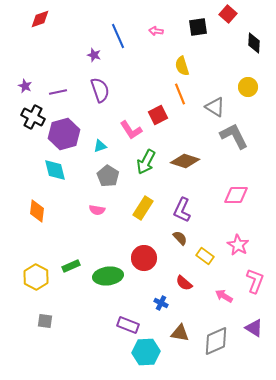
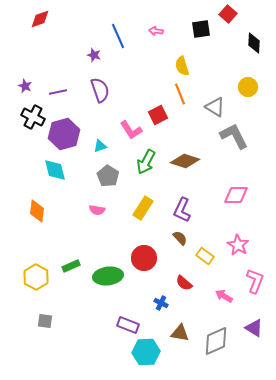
black square at (198, 27): moved 3 px right, 2 px down
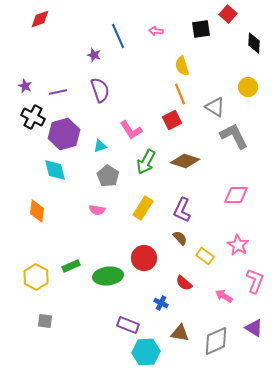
red square at (158, 115): moved 14 px right, 5 px down
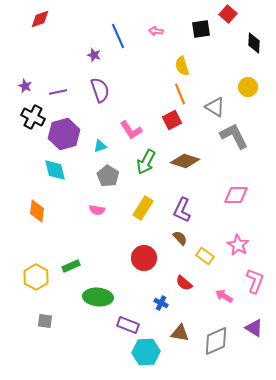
green ellipse at (108, 276): moved 10 px left, 21 px down; rotated 12 degrees clockwise
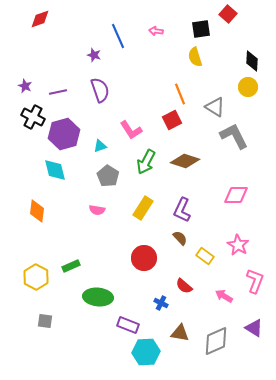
black diamond at (254, 43): moved 2 px left, 18 px down
yellow semicircle at (182, 66): moved 13 px right, 9 px up
red semicircle at (184, 283): moved 3 px down
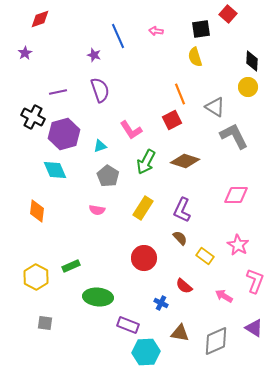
purple star at (25, 86): moved 33 px up; rotated 16 degrees clockwise
cyan diamond at (55, 170): rotated 10 degrees counterclockwise
gray square at (45, 321): moved 2 px down
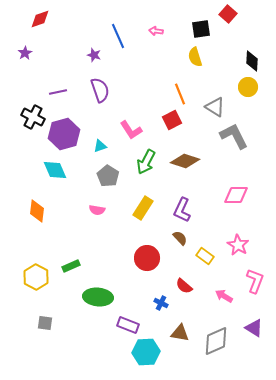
red circle at (144, 258): moved 3 px right
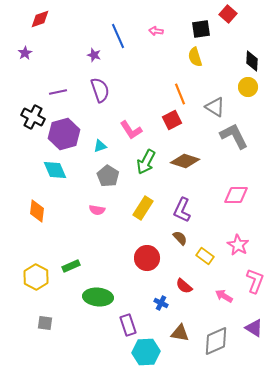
purple rectangle at (128, 325): rotated 50 degrees clockwise
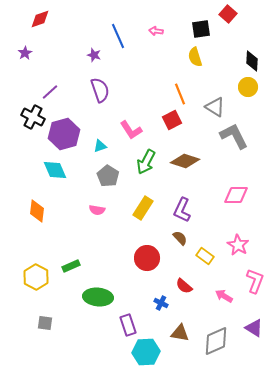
purple line at (58, 92): moved 8 px left; rotated 30 degrees counterclockwise
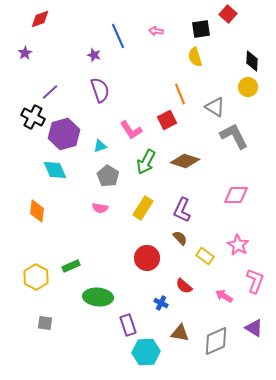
red square at (172, 120): moved 5 px left
pink semicircle at (97, 210): moved 3 px right, 2 px up
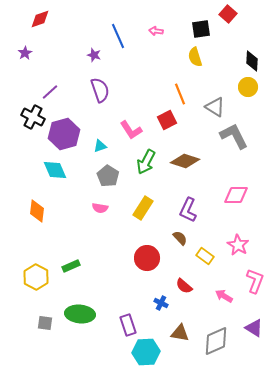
purple L-shape at (182, 210): moved 6 px right
green ellipse at (98, 297): moved 18 px left, 17 px down
